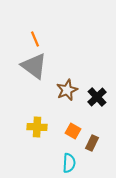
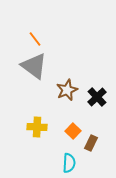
orange line: rotated 14 degrees counterclockwise
orange square: rotated 14 degrees clockwise
brown rectangle: moved 1 px left
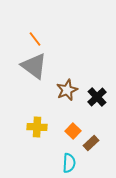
brown rectangle: rotated 21 degrees clockwise
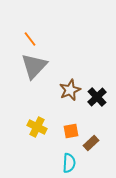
orange line: moved 5 px left
gray triangle: rotated 36 degrees clockwise
brown star: moved 3 px right
yellow cross: rotated 24 degrees clockwise
orange square: moved 2 px left; rotated 35 degrees clockwise
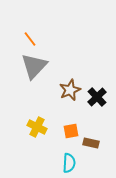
brown rectangle: rotated 56 degrees clockwise
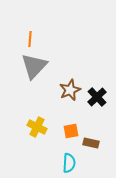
orange line: rotated 42 degrees clockwise
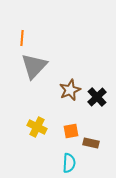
orange line: moved 8 px left, 1 px up
